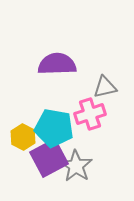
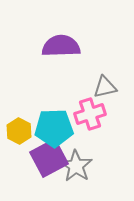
purple semicircle: moved 4 px right, 18 px up
cyan pentagon: rotated 12 degrees counterclockwise
yellow hexagon: moved 4 px left, 6 px up
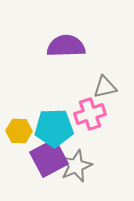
purple semicircle: moved 5 px right
yellow hexagon: rotated 25 degrees counterclockwise
gray star: rotated 16 degrees clockwise
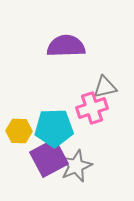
pink cross: moved 2 px right, 6 px up
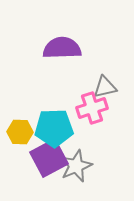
purple semicircle: moved 4 px left, 2 px down
yellow hexagon: moved 1 px right, 1 px down
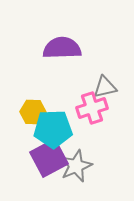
cyan pentagon: moved 1 px left, 1 px down
yellow hexagon: moved 13 px right, 20 px up
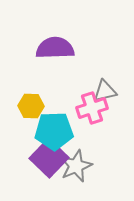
purple semicircle: moved 7 px left
gray triangle: moved 4 px down
yellow hexagon: moved 2 px left, 6 px up
cyan pentagon: moved 1 px right, 2 px down
purple square: rotated 18 degrees counterclockwise
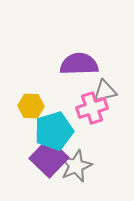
purple semicircle: moved 24 px right, 16 px down
cyan pentagon: rotated 15 degrees counterclockwise
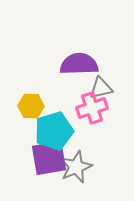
gray triangle: moved 4 px left, 3 px up
purple square: rotated 36 degrees clockwise
gray star: moved 1 px down
